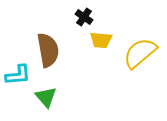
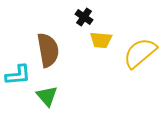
green triangle: moved 1 px right, 1 px up
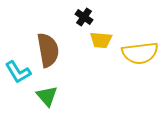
yellow semicircle: rotated 147 degrees counterclockwise
cyan L-shape: moved 3 px up; rotated 64 degrees clockwise
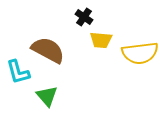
brown semicircle: rotated 52 degrees counterclockwise
cyan L-shape: rotated 16 degrees clockwise
